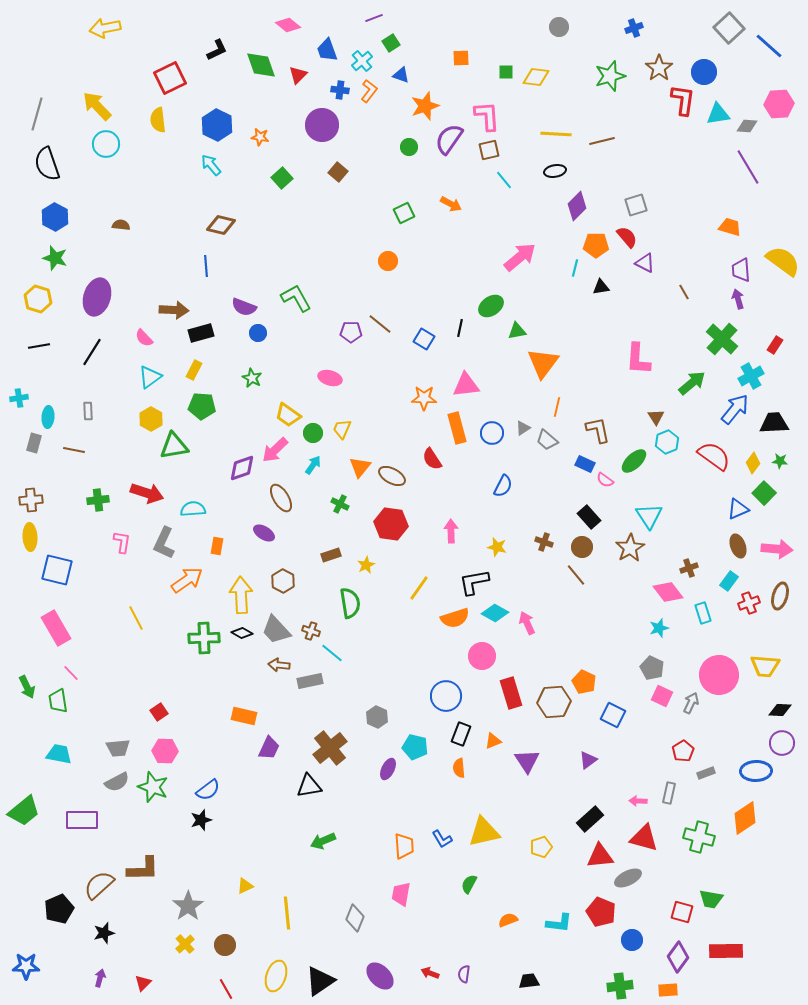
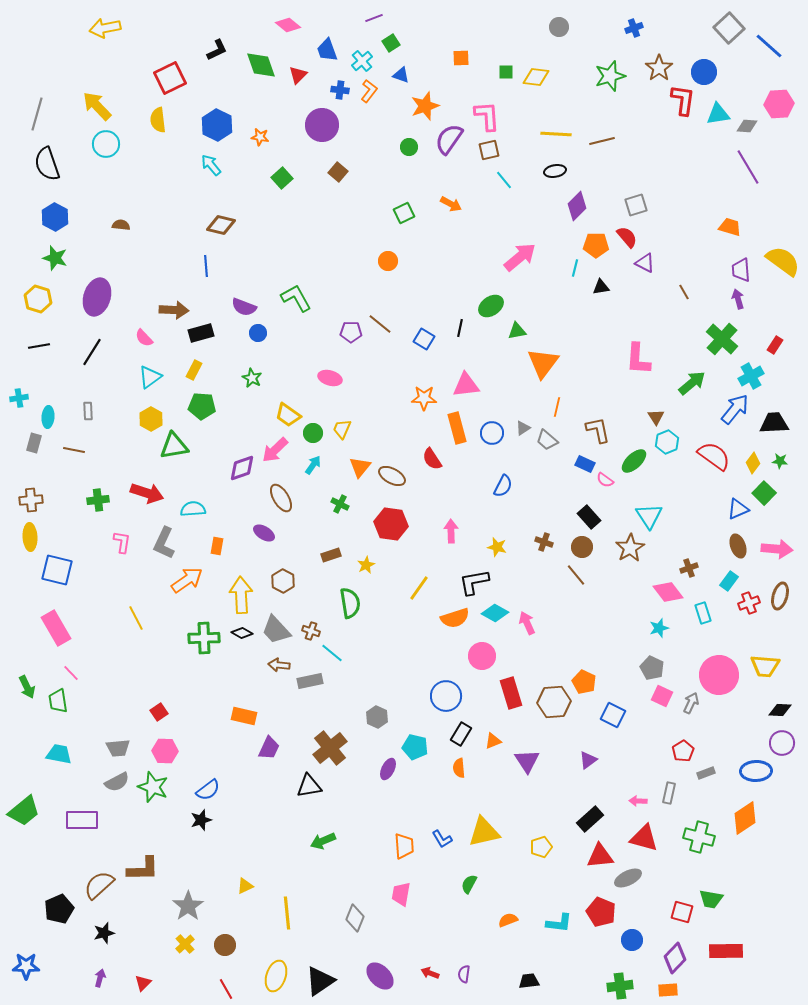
black rectangle at (461, 734): rotated 10 degrees clockwise
purple diamond at (678, 957): moved 3 px left, 1 px down; rotated 8 degrees clockwise
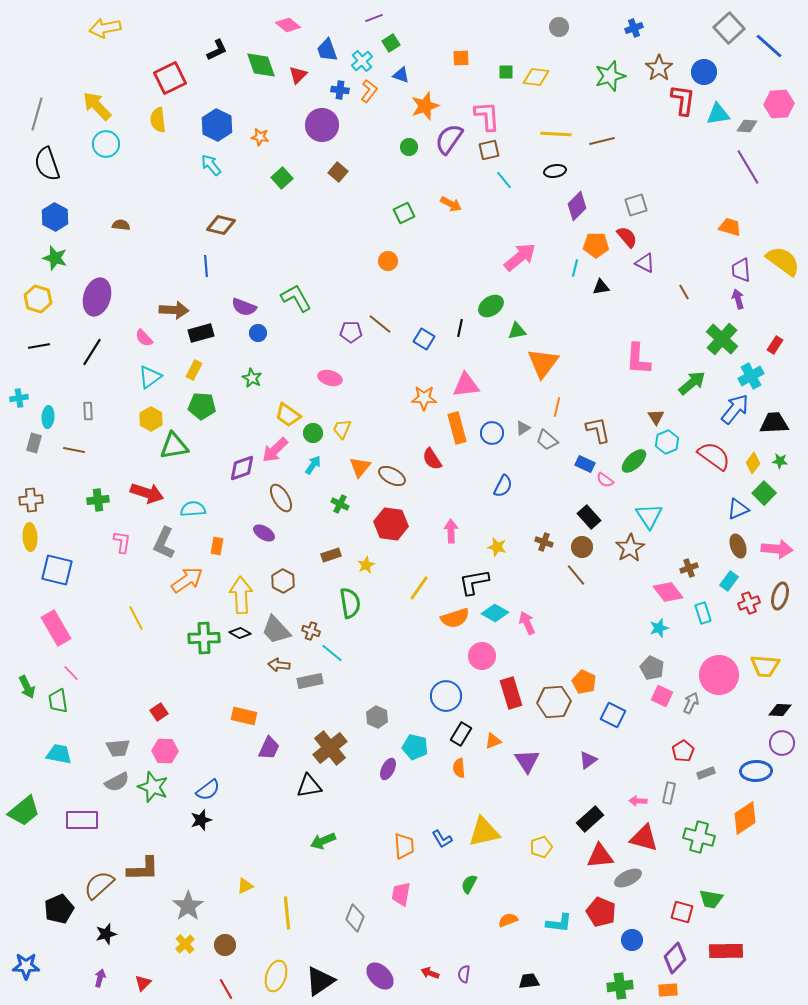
black diamond at (242, 633): moved 2 px left
black star at (104, 933): moved 2 px right, 1 px down
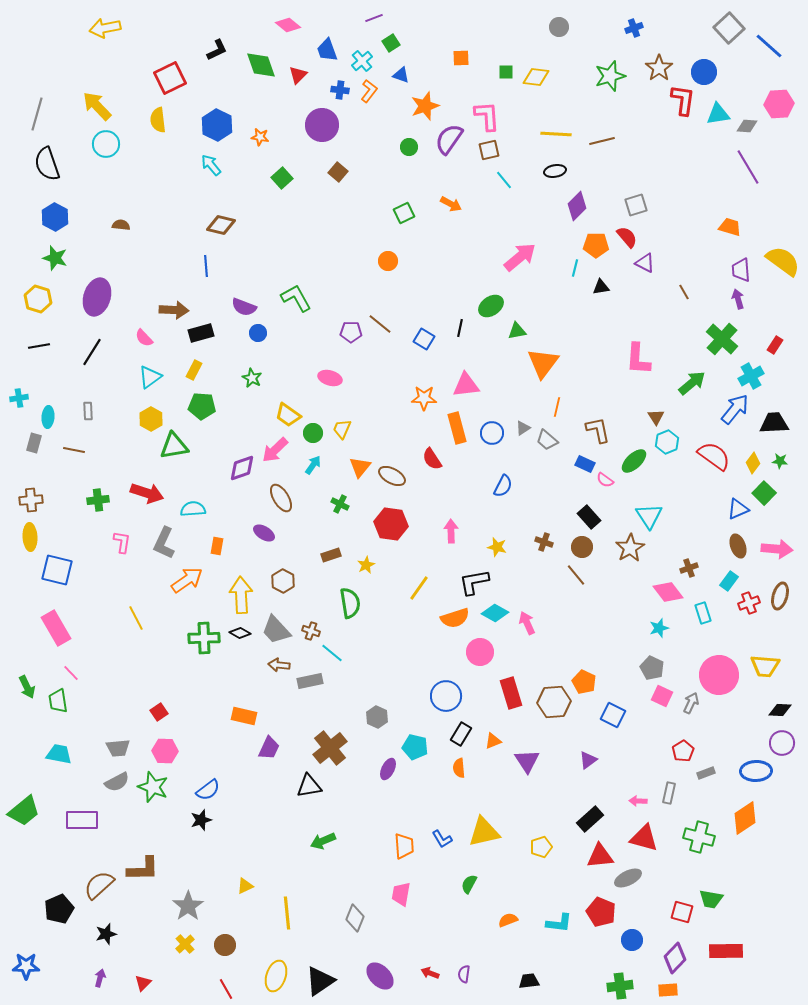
pink circle at (482, 656): moved 2 px left, 4 px up
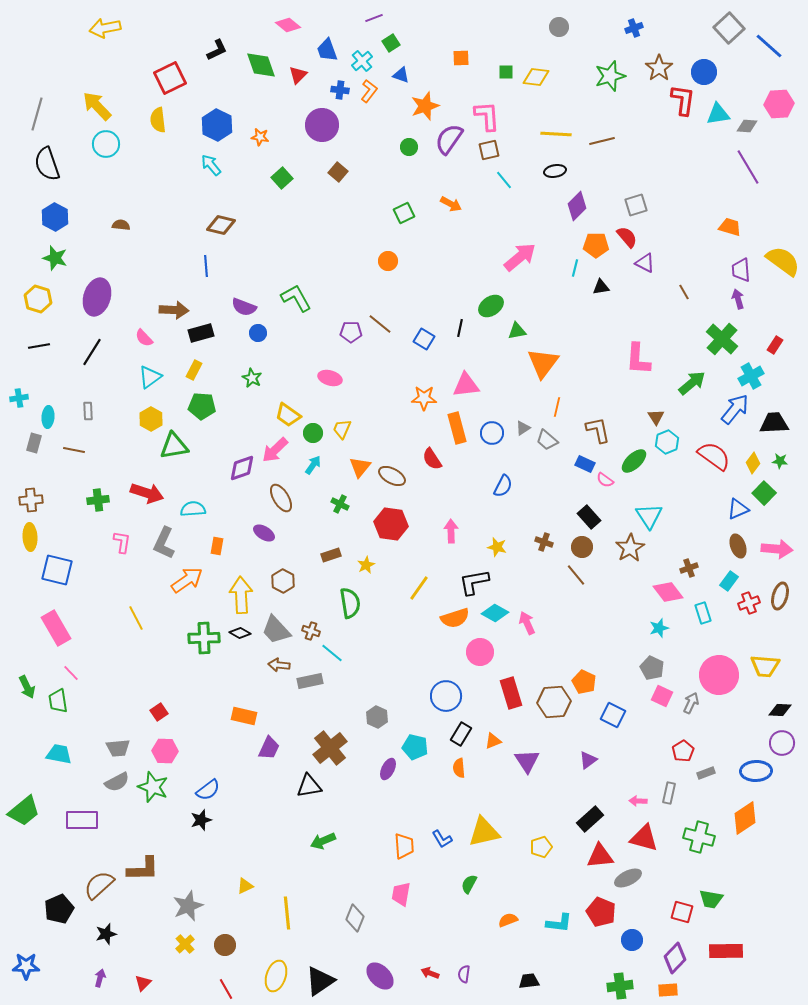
gray star at (188, 906): rotated 12 degrees clockwise
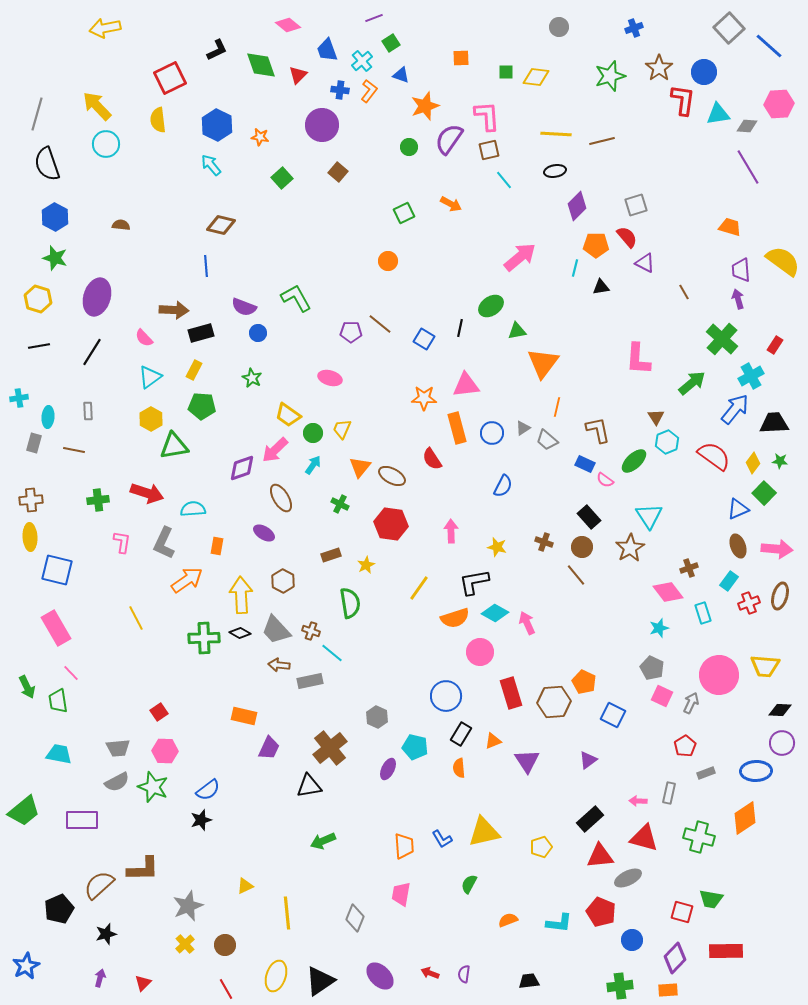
red pentagon at (683, 751): moved 2 px right, 5 px up
blue star at (26, 966): rotated 28 degrees counterclockwise
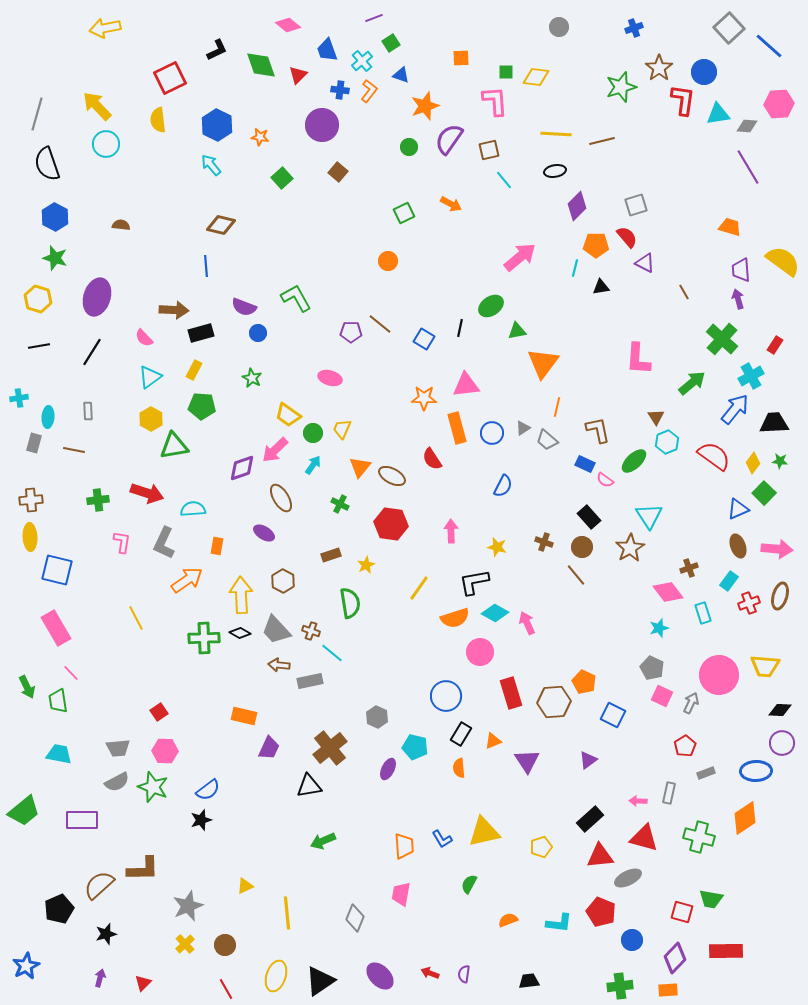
green star at (610, 76): moved 11 px right, 11 px down
pink L-shape at (487, 116): moved 8 px right, 15 px up
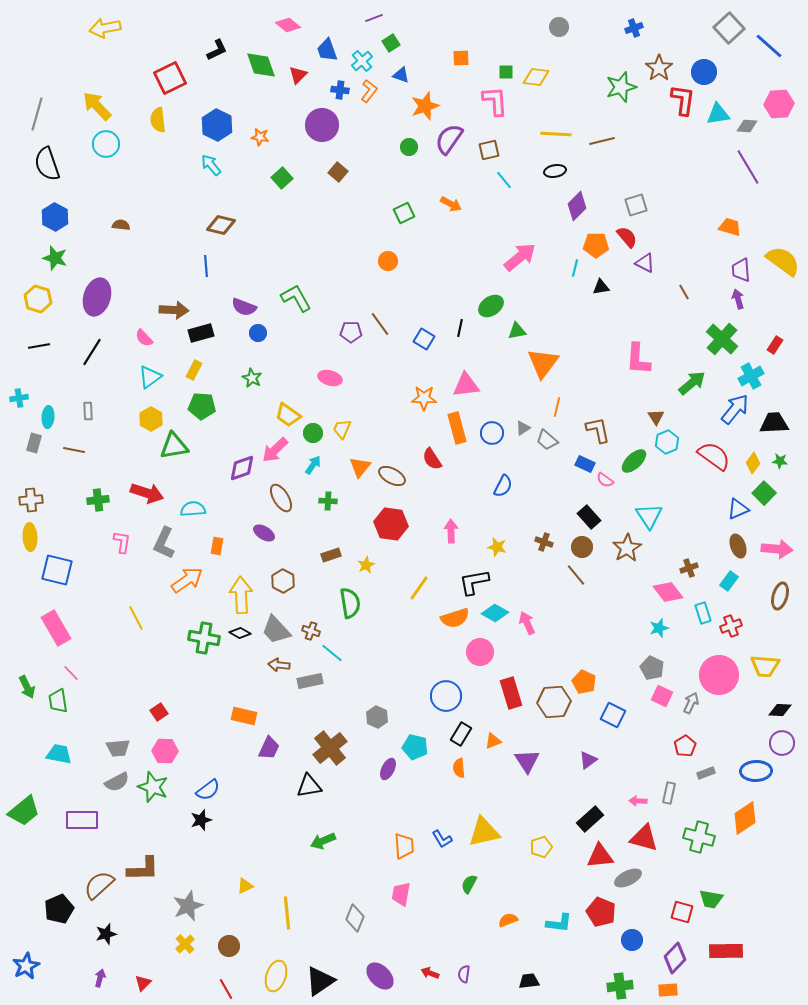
brown line at (380, 324): rotated 15 degrees clockwise
green cross at (340, 504): moved 12 px left, 3 px up; rotated 24 degrees counterclockwise
brown star at (630, 548): moved 3 px left
red cross at (749, 603): moved 18 px left, 23 px down
green cross at (204, 638): rotated 12 degrees clockwise
brown circle at (225, 945): moved 4 px right, 1 px down
